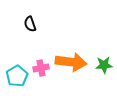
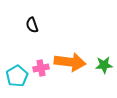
black semicircle: moved 2 px right, 1 px down
orange arrow: moved 1 px left
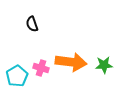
black semicircle: moved 1 px up
orange arrow: moved 1 px right
pink cross: rotated 28 degrees clockwise
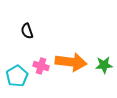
black semicircle: moved 5 px left, 7 px down
pink cross: moved 2 px up
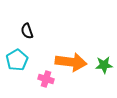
pink cross: moved 5 px right, 13 px down
cyan pentagon: moved 16 px up
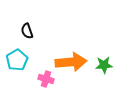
orange arrow: rotated 12 degrees counterclockwise
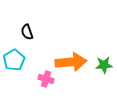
black semicircle: moved 1 px down
cyan pentagon: moved 3 px left
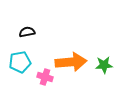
black semicircle: rotated 98 degrees clockwise
cyan pentagon: moved 6 px right, 2 px down; rotated 20 degrees clockwise
pink cross: moved 1 px left, 2 px up
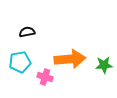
orange arrow: moved 1 px left, 3 px up
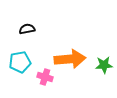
black semicircle: moved 3 px up
